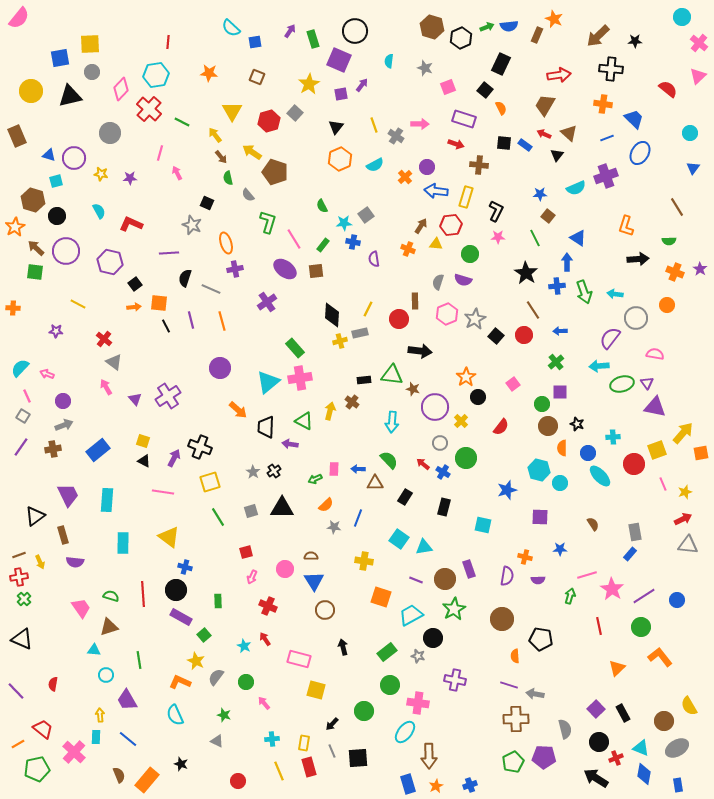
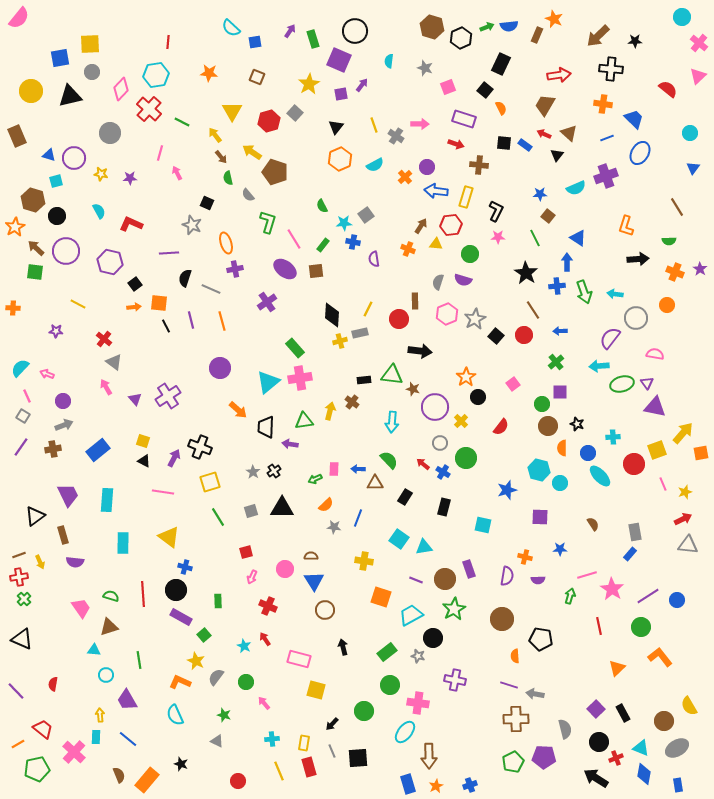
green triangle at (304, 421): rotated 36 degrees counterclockwise
purple line at (644, 596): moved 4 px right
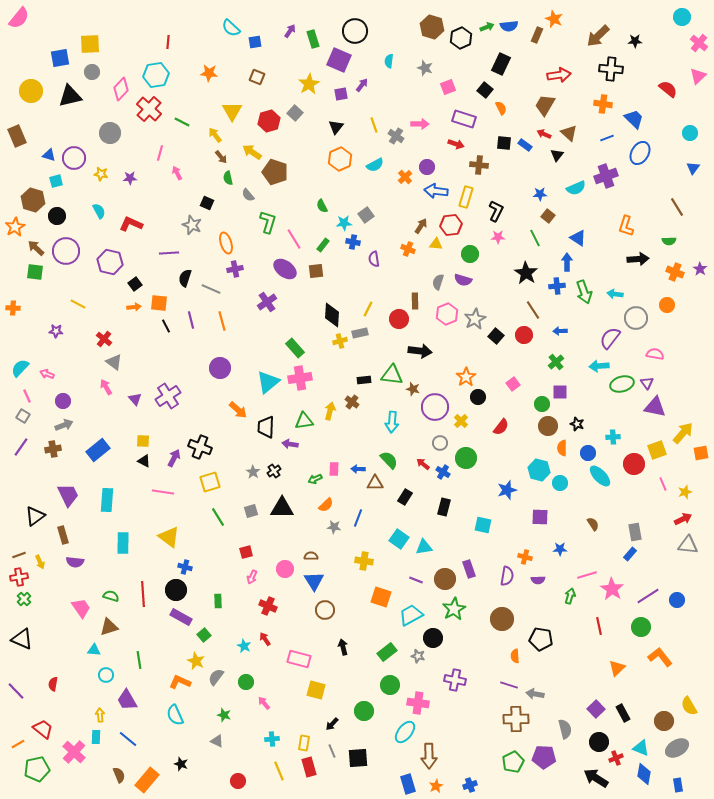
yellow square at (143, 441): rotated 16 degrees counterclockwise
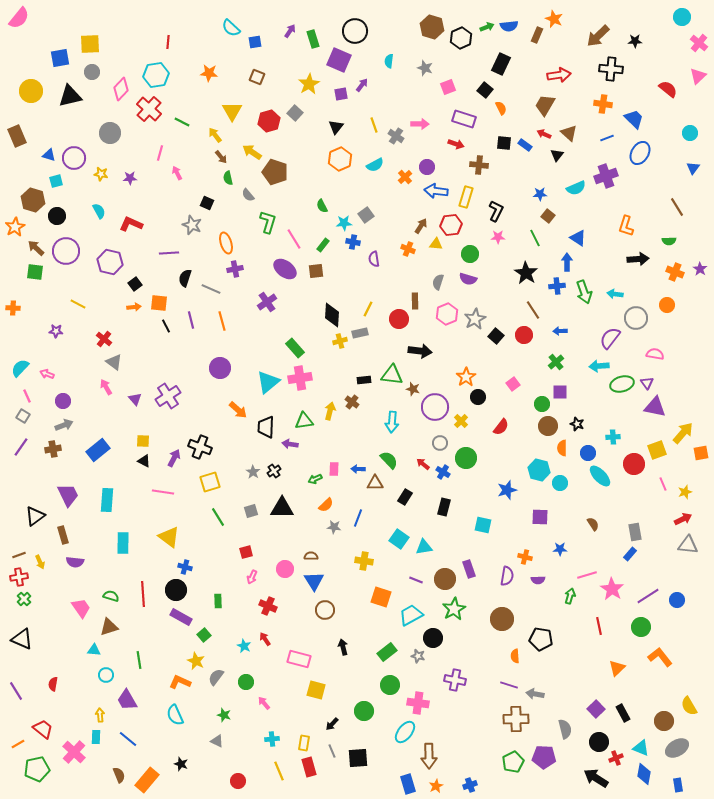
purple semicircle at (463, 280): moved 5 px right, 1 px up
purple line at (16, 691): rotated 12 degrees clockwise
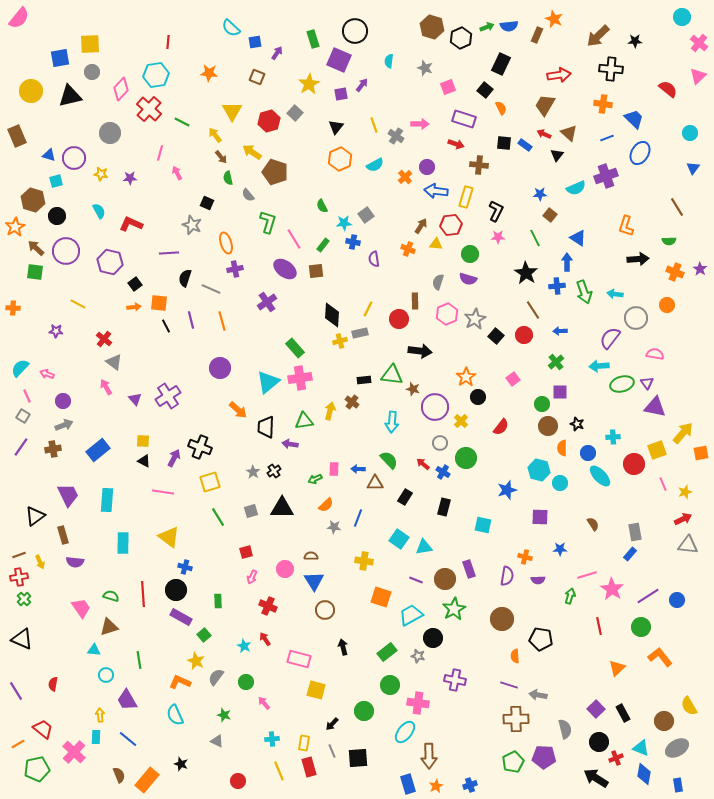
purple arrow at (290, 31): moved 13 px left, 22 px down
brown square at (548, 216): moved 2 px right, 1 px up
pink square at (513, 384): moved 5 px up
gray arrow at (535, 694): moved 3 px right, 1 px down
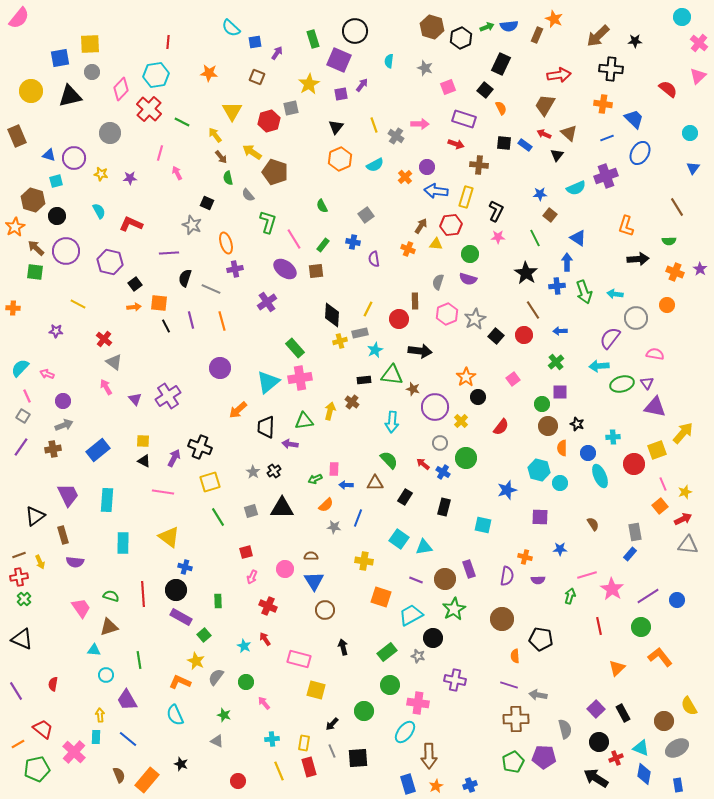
gray square at (295, 113): moved 4 px left, 5 px up; rotated 35 degrees clockwise
cyan star at (344, 223): moved 31 px right, 127 px down; rotated 21 degrees counterclockwise
orange arrow at (238, 410): rotated 96 degrees clockwise
orange square at (701, 453): moved 41 px left, 53 px down; rotated 28 degrees counterclockwise
blue arrow at (358, 469): moved 12 px left, 16 px down
cyan ellipse at (600, 476): rotated 20 degrees clockwise
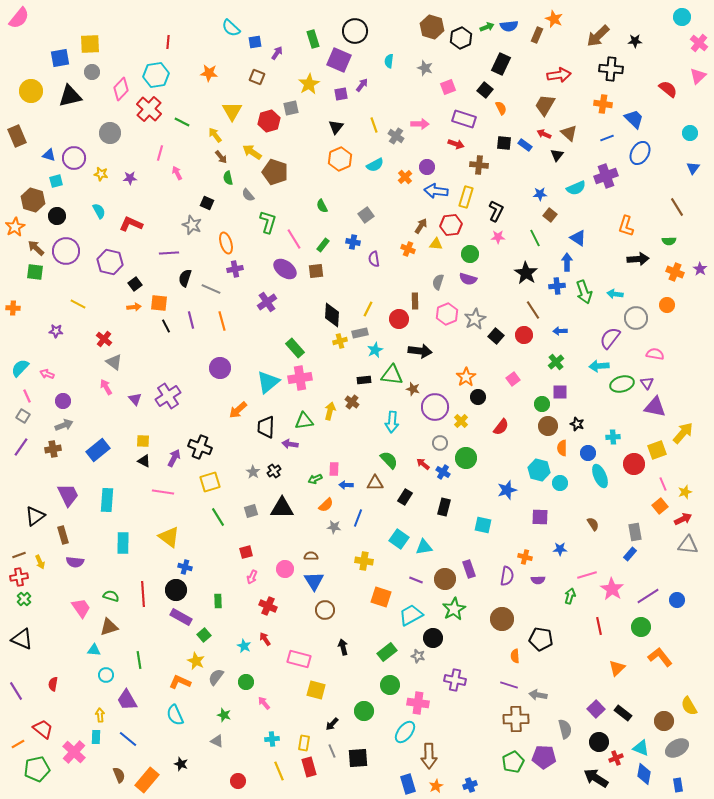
black rectangle at (623, 713): rotated 24 degrees counterclockwise
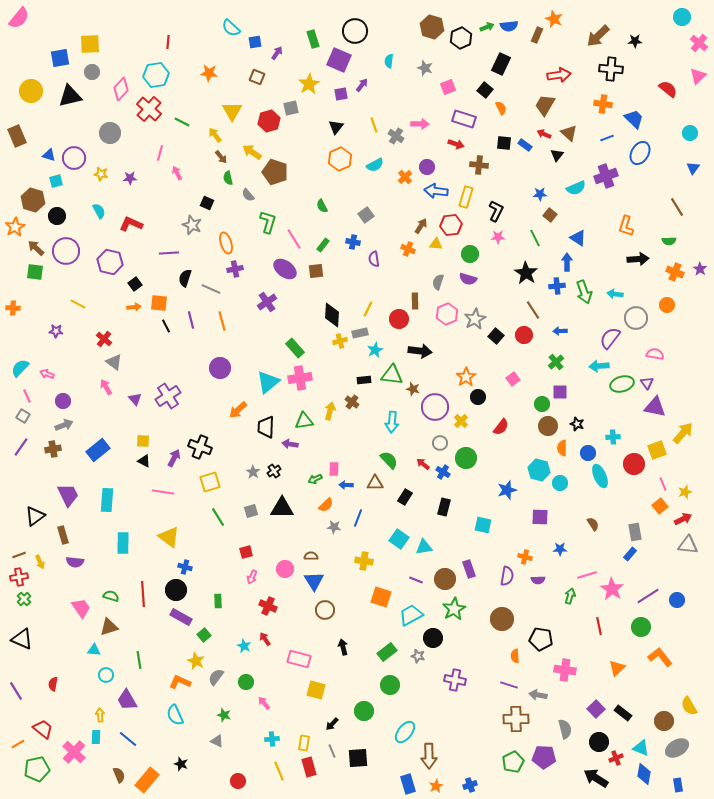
pink cross at (418, 703): moved 147 px right, 33 px up
